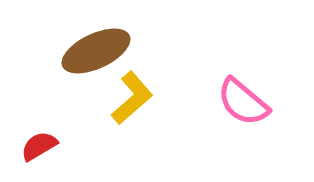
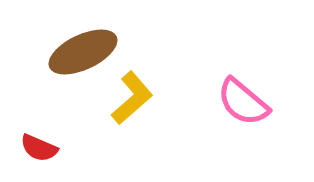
brown ellipse: moved 13 px left, 1 px down
red semicircle: moved 2 px down; rotated 126 degrees counterclockwise
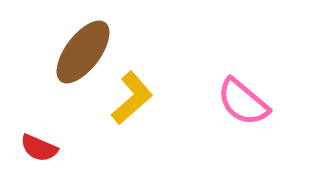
brown ellipse: rotated 28 degrees counterclockwise
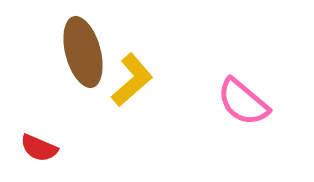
brown ellipse: rotated 52 degrees counterclockwise
yellow L-shape: moved 18 px up
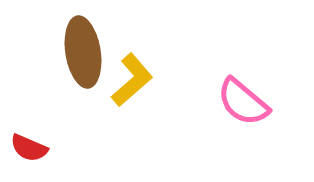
brown ellipse: rotated 6 degrees clockwise
red semicircle: moved 10 px left
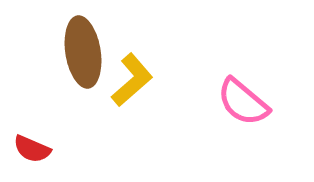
red semicircle: moved 3 px right, 1 px down
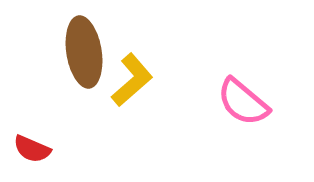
brown ellipse: moved 1 px right
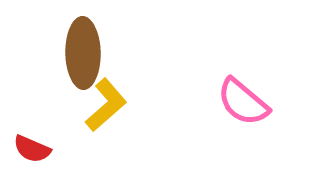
brown ellipse: moved 1 px left, 1 px down; rotated 8 degrees clockwise
yellow L-shape: moved 26 px left, 25 px down
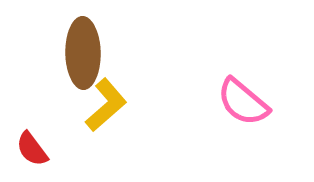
red semicircle: rotated 30 degrees clockwise
